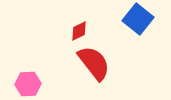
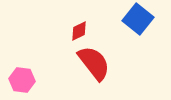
pink hexagon: moved 6 px left, 4 px up; rotated 10 degrees clockwise
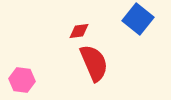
red diamond: rotated 20 degrees clockwise
red semicircle: rotated 15 degrees clockwise
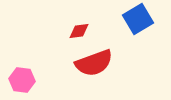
blue square: rotated 20 degrees clockwise
red semicircle: rotated 93 degrees clockwise
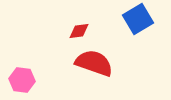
red semicircle: rotated 141 degrees counterclockwise
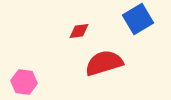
red semicircle: moved 10 px right; rotated 36 degrees counterclockwise
pink hexagon: moved 2 px right, 2 px down
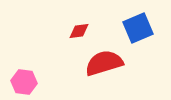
blue square: moved 9 px down; rotated 8 degrees clockwise
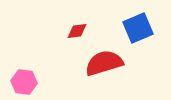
red diamond: moved 2 px left
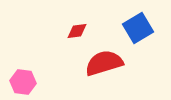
blue square: rotated 8 degrees counterclockwise
pink hexagon: moved 1 px left
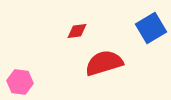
blue square: moved 13 px right
pink hexagon: moved 3 px left
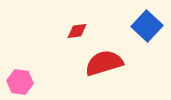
blue square: moved 4 px left, 2 px up; rotated 16 degrees counterclockwise
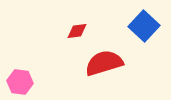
blue square: moved 3 px left
